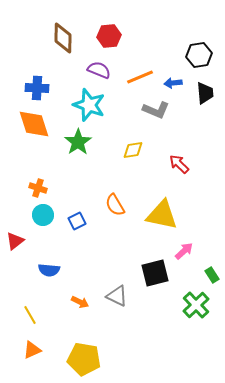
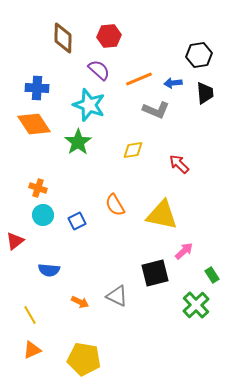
purple semicircle: rotated 20 degrees clockwise
orange line: moved 1 px left, 2 px down
orange diamond: rotated 16 degrees counterclockwise
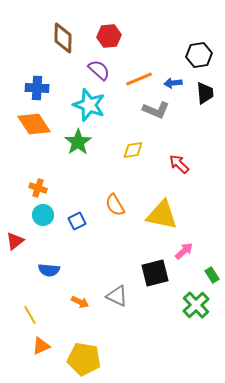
orange triangle: moved 9 px right, 4 px up
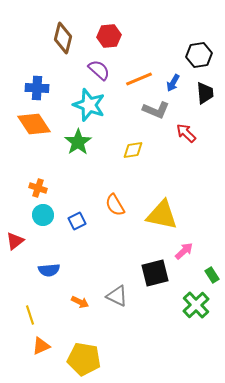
brown diamond: rotated 12 degrees clockwise
blue arrow: rotated 54 degrees counterclockwise
red arrow: moved 7 px right, 31 px up
blue semicircle: rotated 10 degrees counterclockwise
yellow line: rotated 12 degrees clockwise
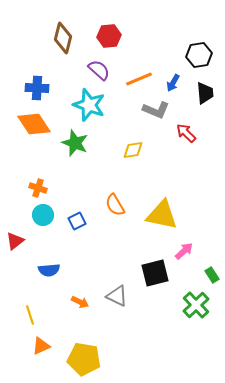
green star: moved 3 px left, 1 px down; rotated 16 degrees counterclockwise
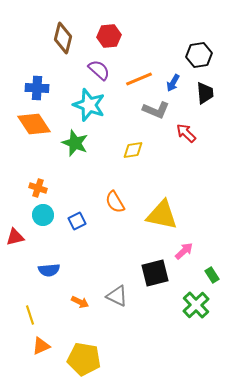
orange semicircle: moved 3 px up
red triangle: moved 4 px up; rotated 24 degrees clockwise
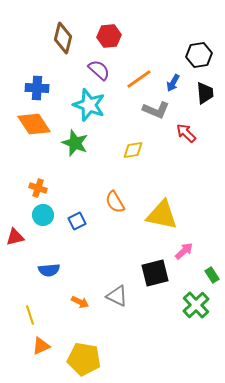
orange line: rotated 12 degrees counterclockwise
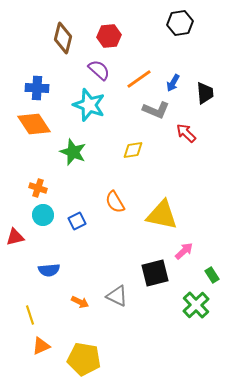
black hexagon: moved 19 px left, 32 px up
green star: moved 2 px left, 9 px down
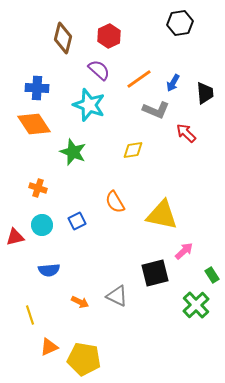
red hexagon: rotated 20 degrees counterclockwise
cyan circle: moved 1 px left, 10 px down
orange triangle: moved 8 px right, 1 px down
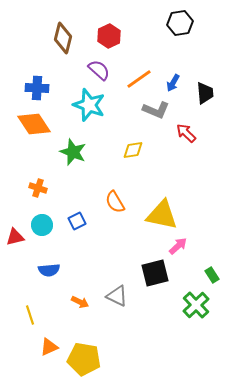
pink arrow: moved 6 px left, 5 px up
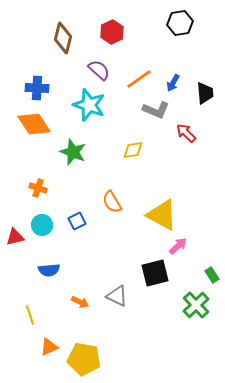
red hexagon: moved 3 px right, 4 px up
orange semicircle: moved 3 px left
yellow triangle: rotated 16 degrees clockwise
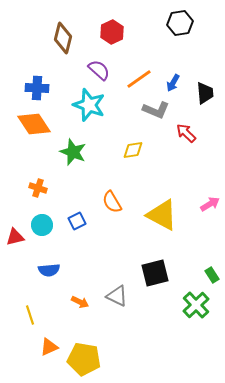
pink arrow: moved 32 px right, 42 px up; rotated 12 degrees clockwise
